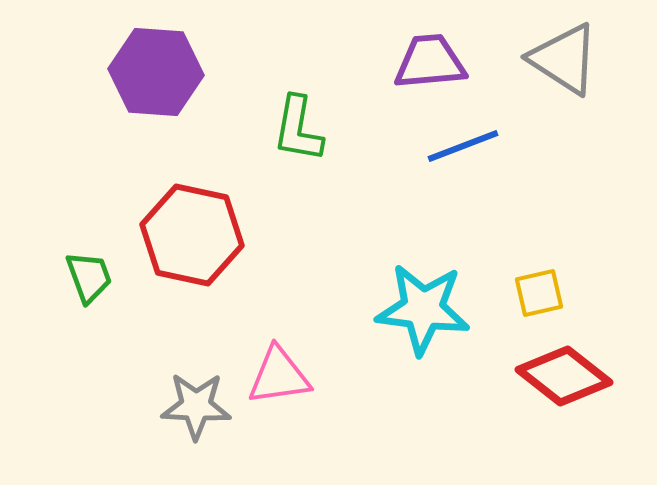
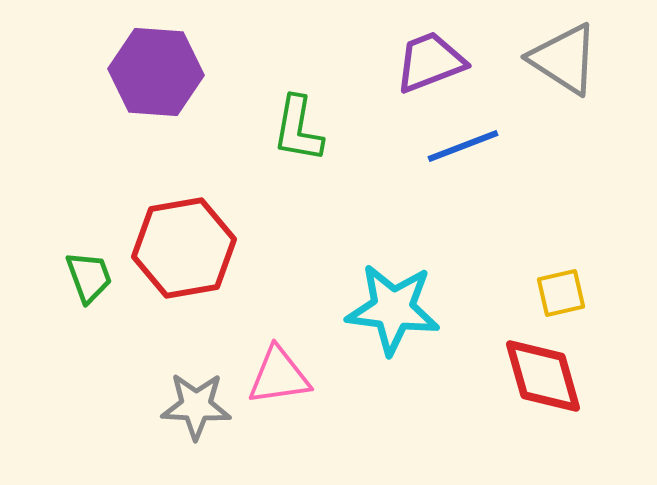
purple trapezoid: rotated 16 degrees counterclockwise
red hexagon: moved 8 px left, 13 px down; rotated 22 degrees counterclockwise
yellow square: moved 22 px right
cyan star: moved 30 px left
red diamond: moved 21 px left; rotated 36 degrees clockwise
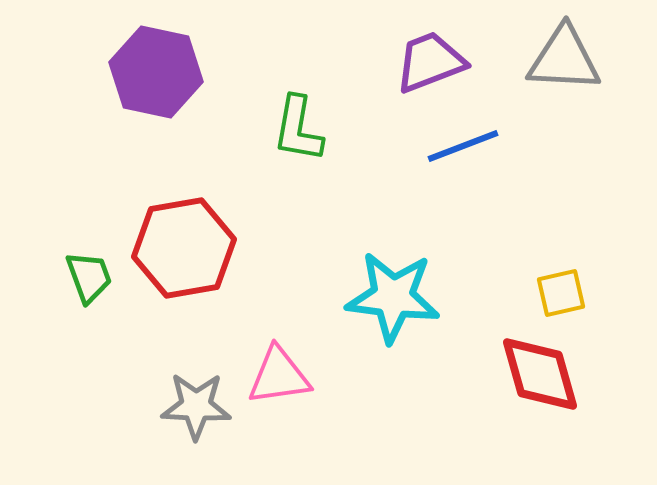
gray triangle: rotated 30 degrees counterclockwise
purple hexagon: rotated 8 degrees clockwise
cyan star: moved 12 px up
red diamond: moved 3 px left, 2 px up
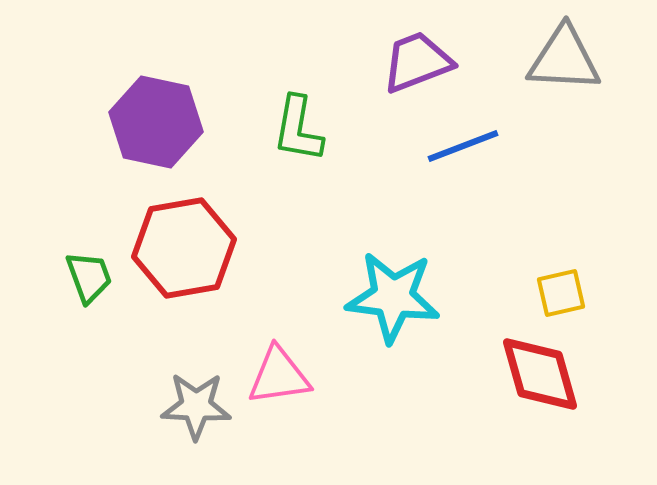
purple trapezoid: moved 13 px left
purple hexagon: moved 50 px down
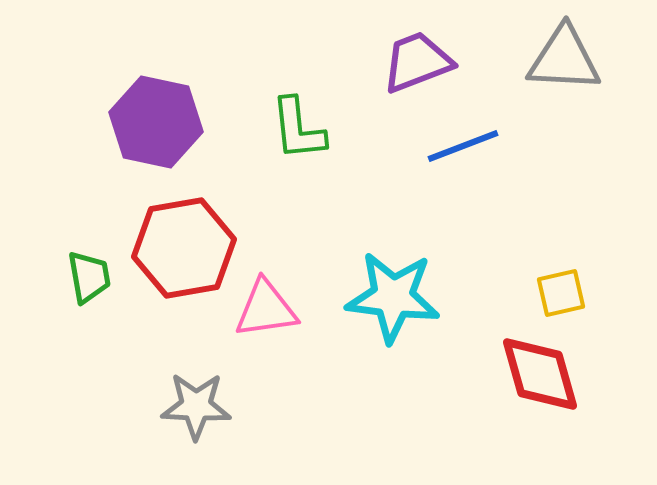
green L-shape: rotated 16 degrees counterclockwise
green trapezoid: rotated 10 degrees clockwise
pink triangle: moved 13 px left, 67 px up
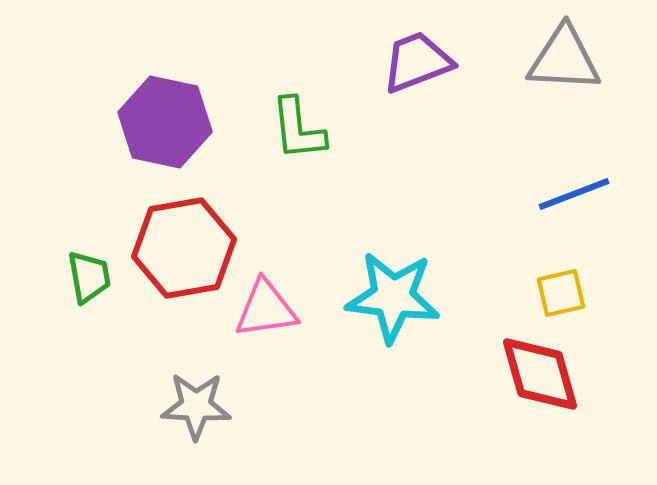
purple hexagon: moved 9 px right
blue line: moved 111 px right, 48 px down
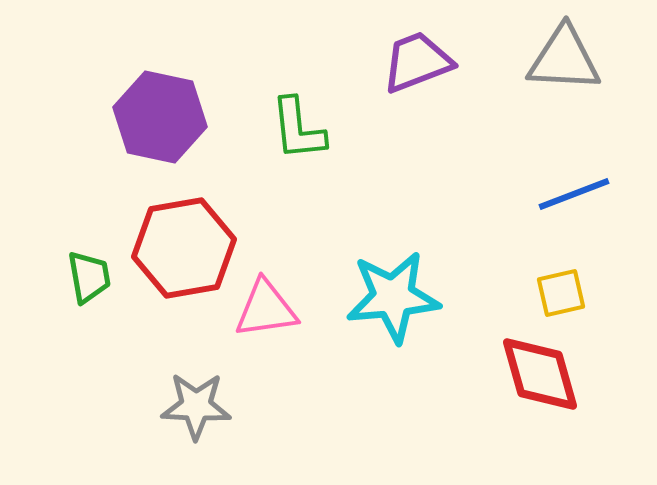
purple hexagon: moved 5 px left, 5 px up
cyan star: rotated 12 degrees counterclockwise
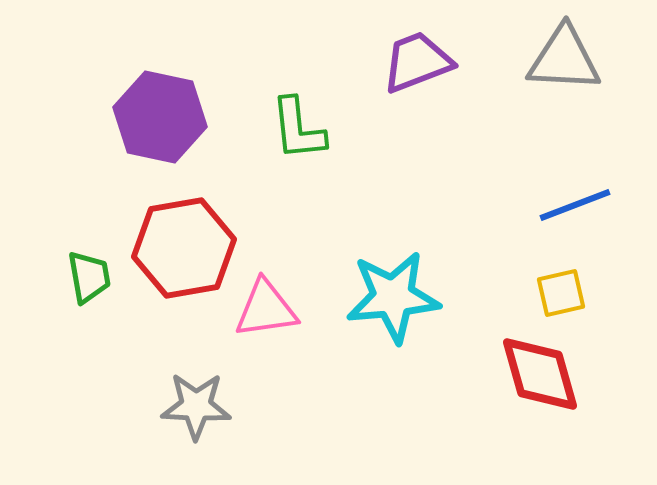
blue line: moved 1 px right, 11 px down
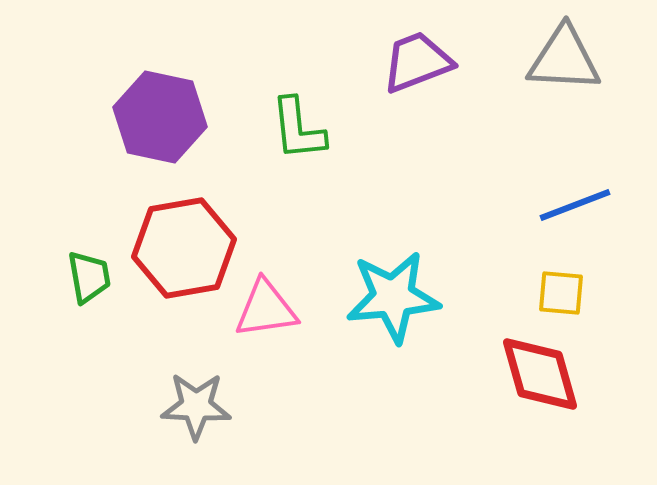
yellow square: rotated 18 degrees clockwise
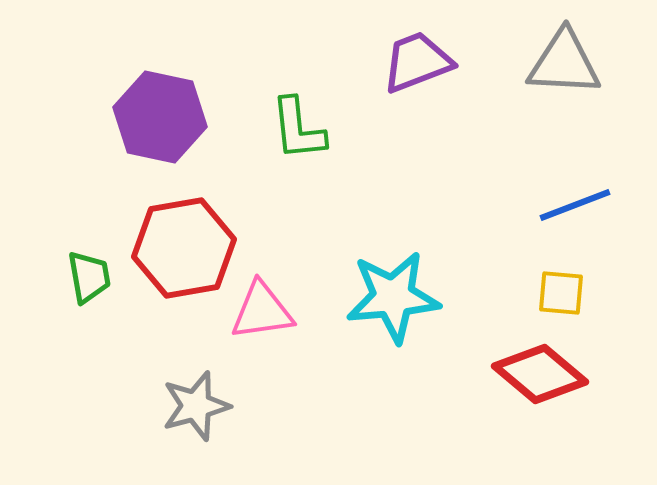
gray triangle: moved 4 px down
pink triangle: moved 4 px left, 2 px down
red diamond: rotated 34 degrees counterclockwise
gray star: rotated 18 degrees counterclockwise
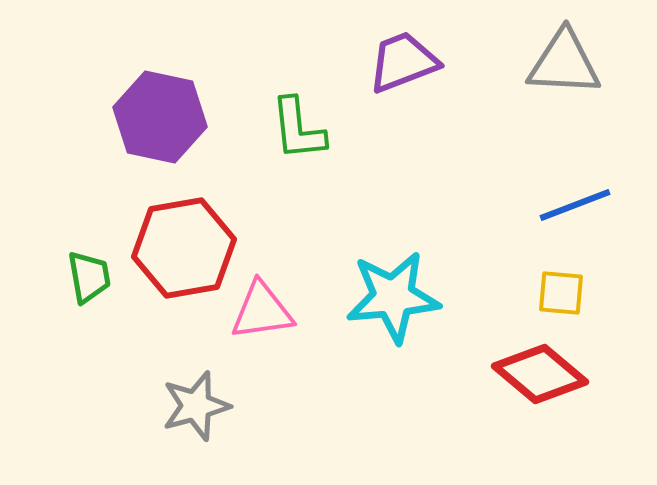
purple trapezoid: moved 14 px left
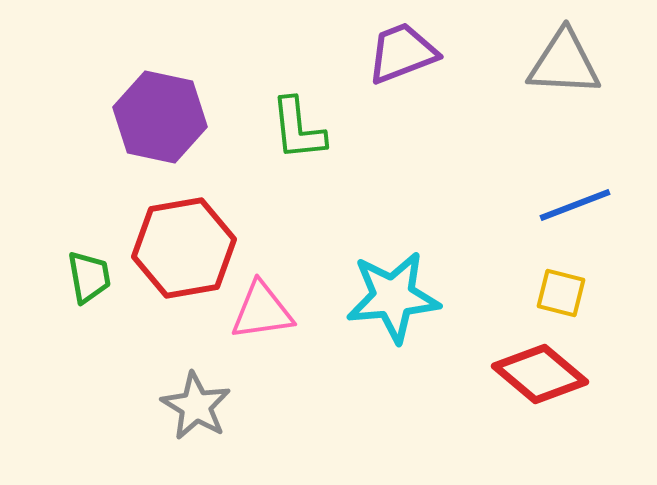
purple trapezoid: moved 1 px left, 9 px up
yellow square: rotated 9 degrees clockwise
gray star: rotated 26 degrees counterclockwise
